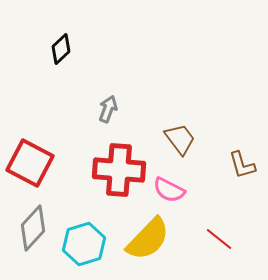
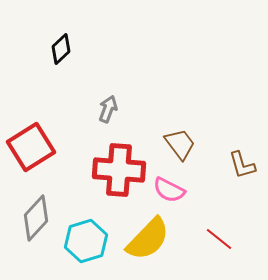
brown trapezoid: moved 5 px down
red square: moved 1 px right, 16 px up; rotated 30 degrees clockwise
gray diamond: moved 3 px right, 10 px up
cyan hexagon: moved 2 px right, 3 px up
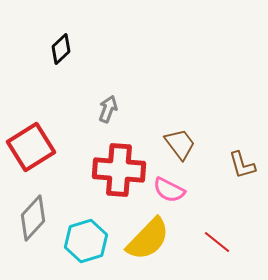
gray diamond: moved 3 px left
red line: moved 2 px left, 3 px down
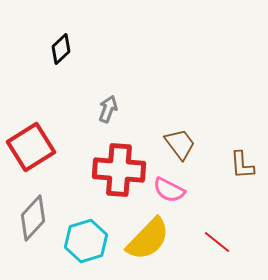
brown L-shape: rotated 12 degrees clockwise
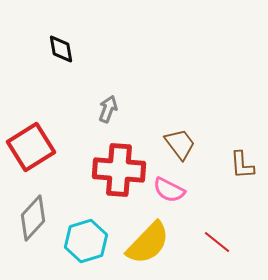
black diamond: rotated 56 degrees counterclockwise
yellow semicircle: moved 4 px down
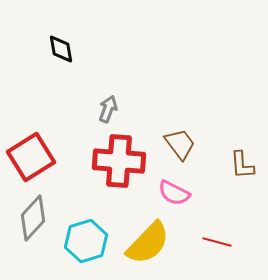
red square: moved 10 px down
red cross: moved 9 px up
pink semicircle: moved 5 px right, 3 px down
red line: rotated 24 degrees counterclockwise
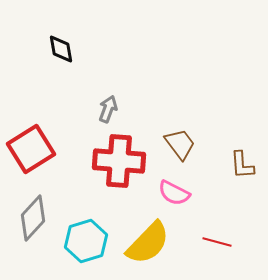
red square: moved 8 px up
